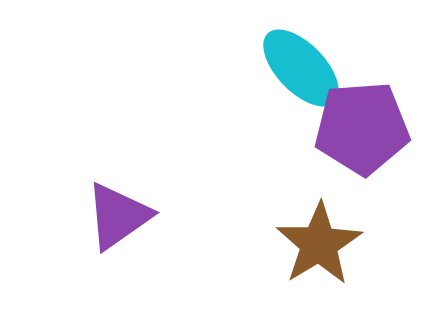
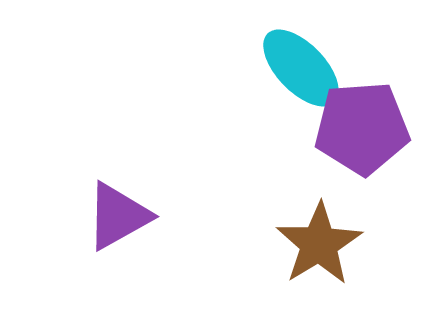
purple triangle: rotated 6 degrees clockwise
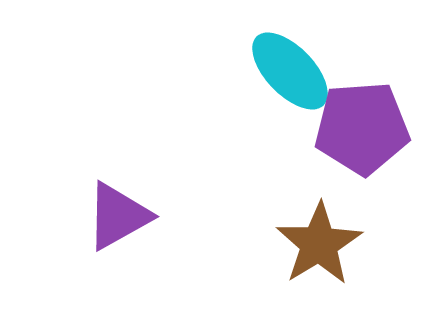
cyan ellipse: moved 11 px left, 3 px down
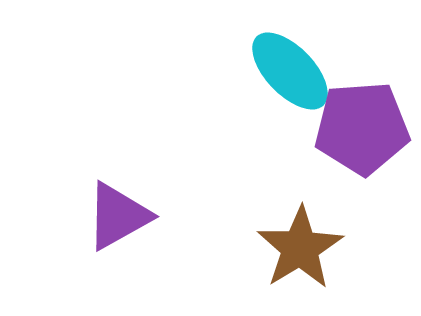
brown star: moved 19 px left, 4 px down
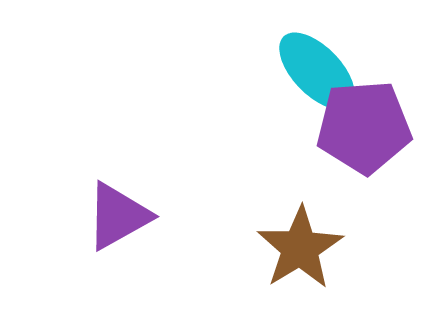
cyan ellipse: moved 27 px right
purple pentagon: moved 2 px right, 1 px up
